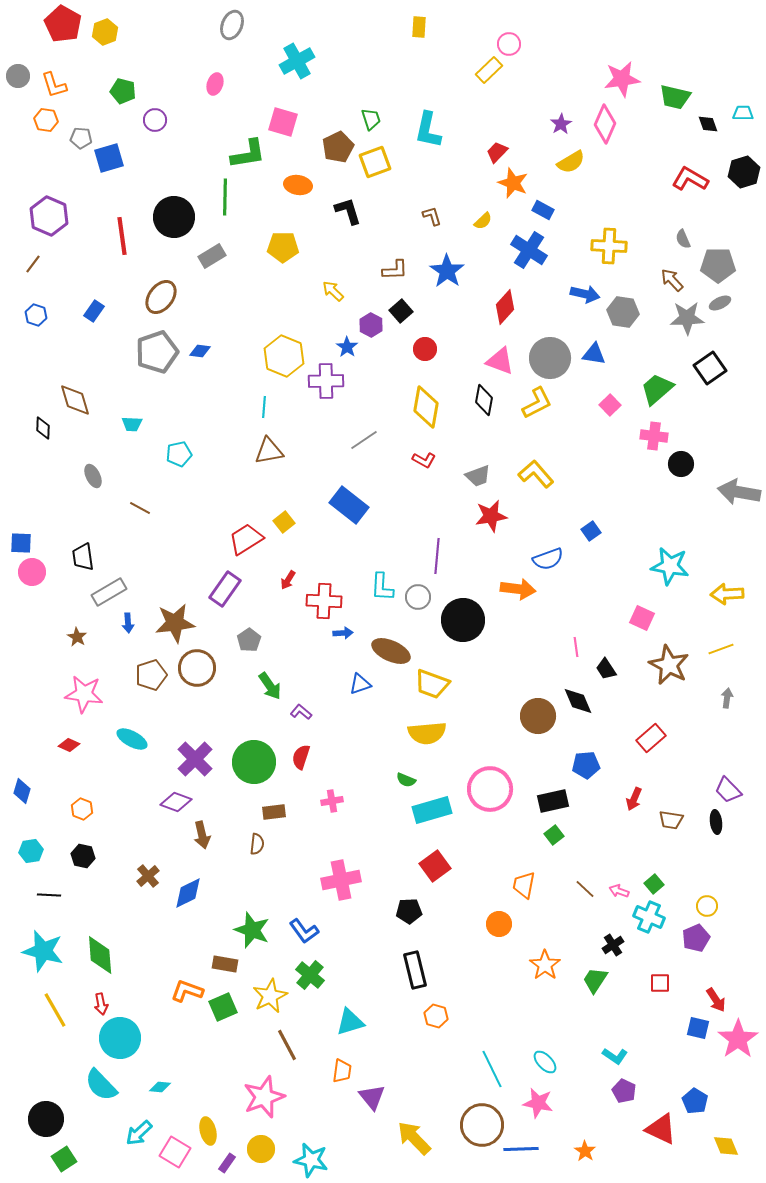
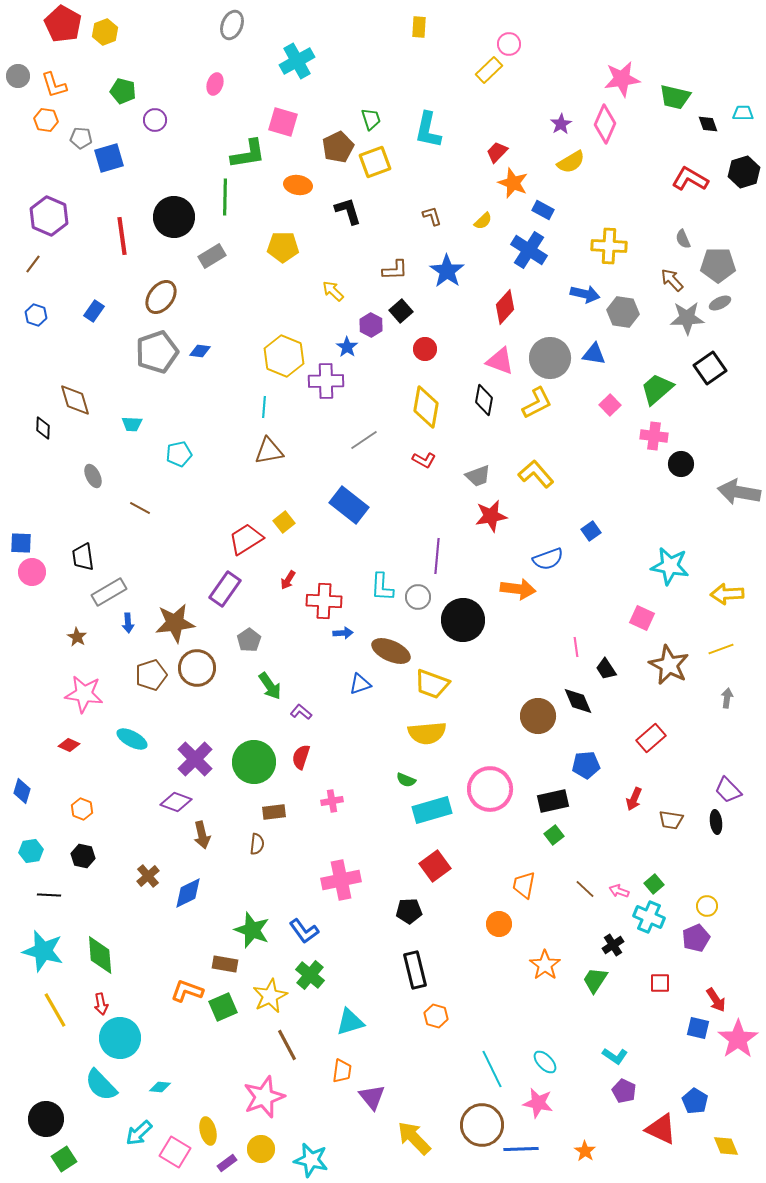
purple rectangle at (227, 1163): rotated 18 degrees clockwise
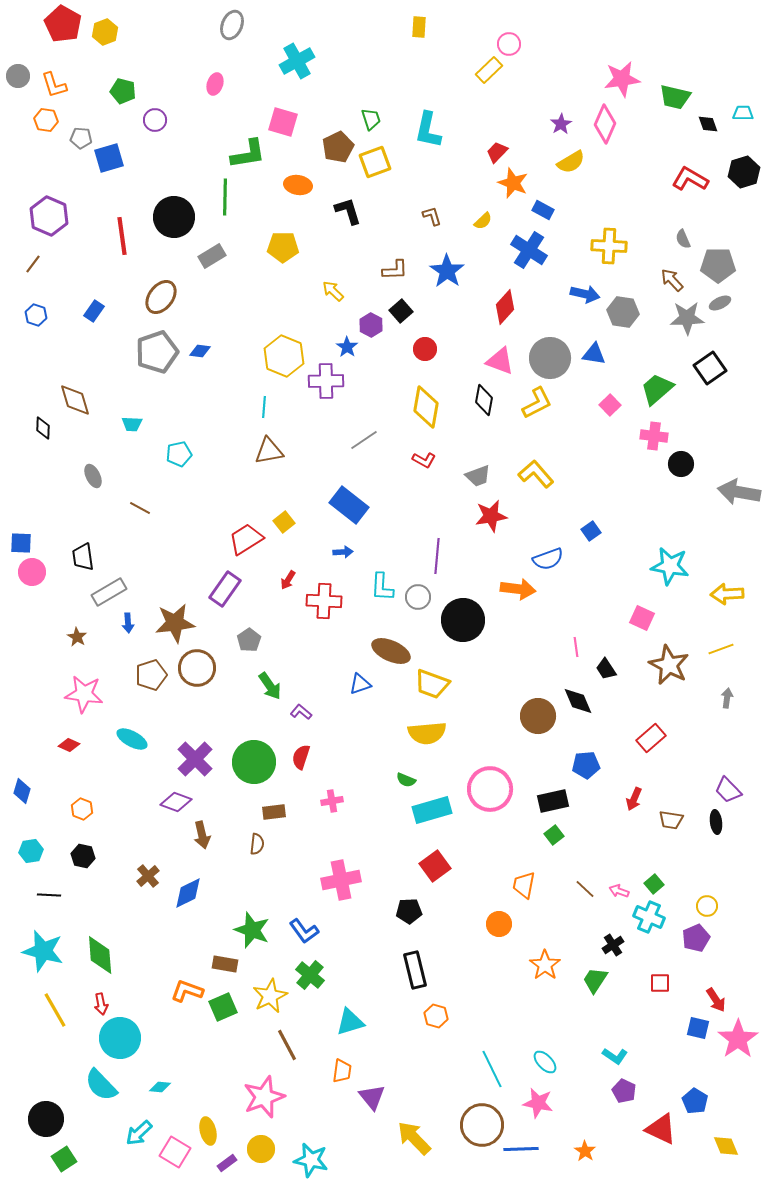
blue arrow at (343, 633): moved 81 px up
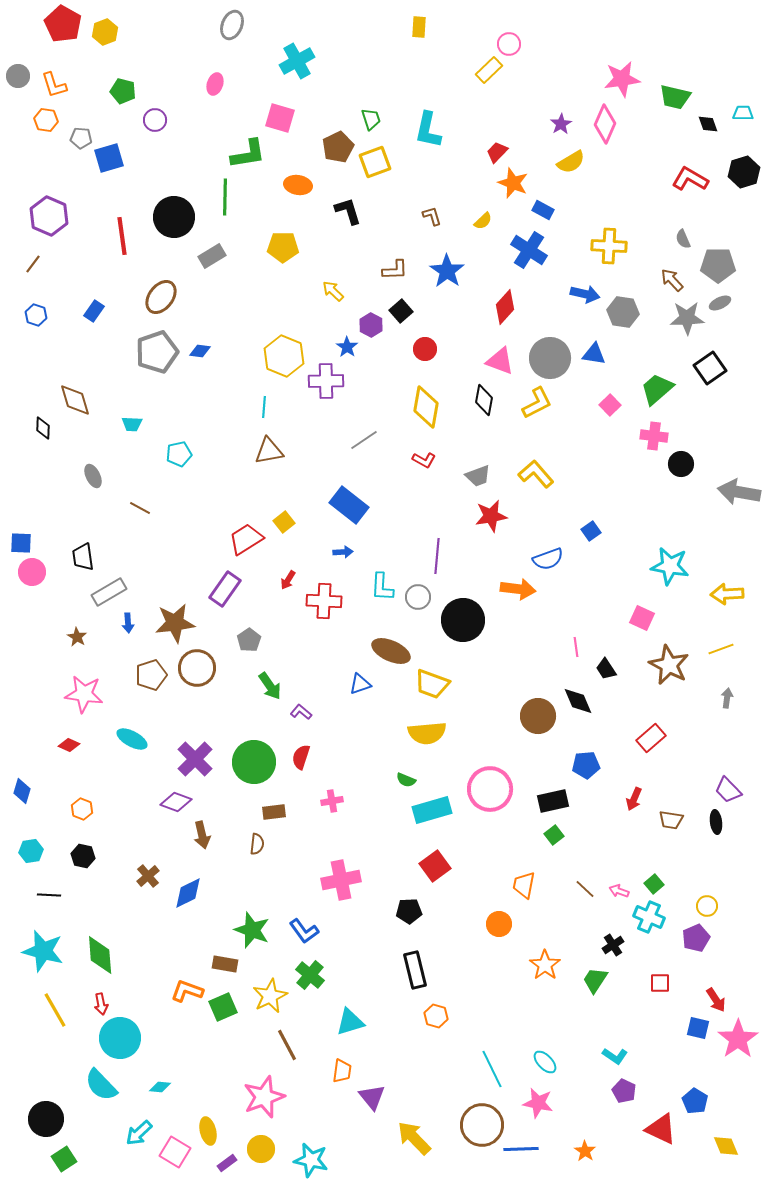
pink square at (283, 122): moved 3 px left, 4 px up
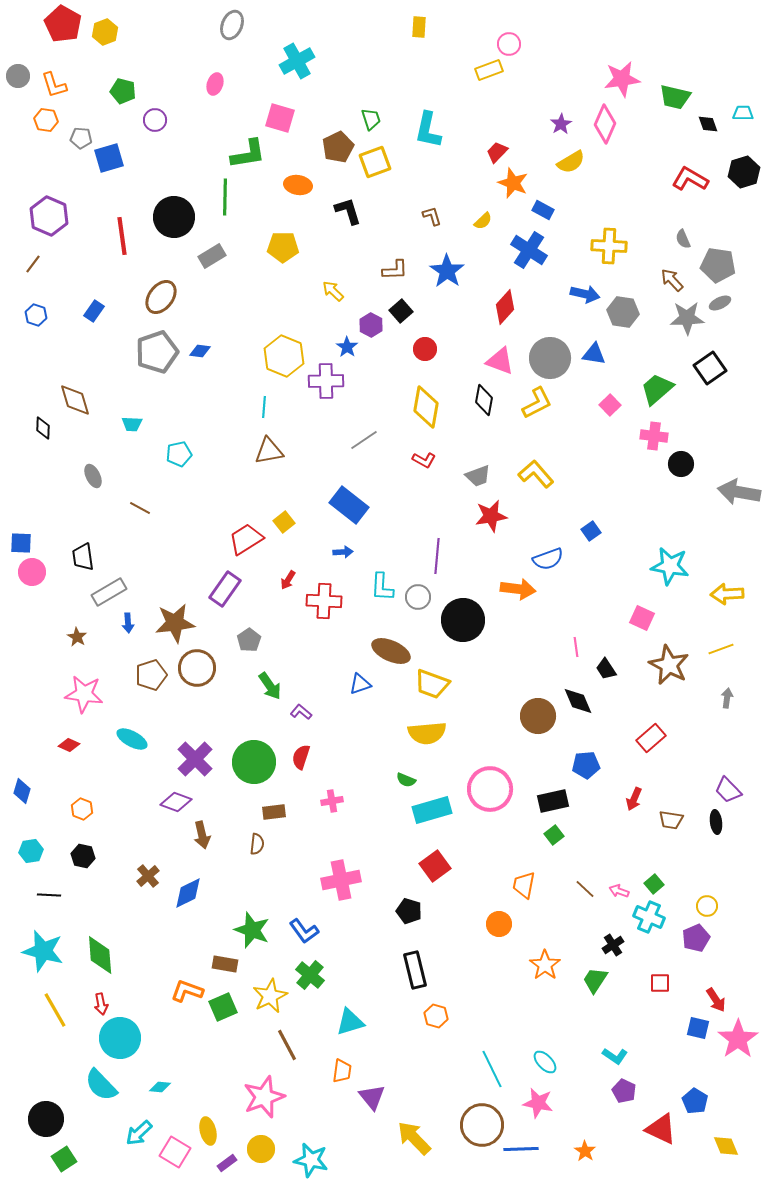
yellow rectangle at (489, 70): rotated 24 degrees clockwise
gray pentagon at (718, 265): rotated 8 degrees clockwise
black pentagon at (409, 911): rotated 20 degrees clockwise
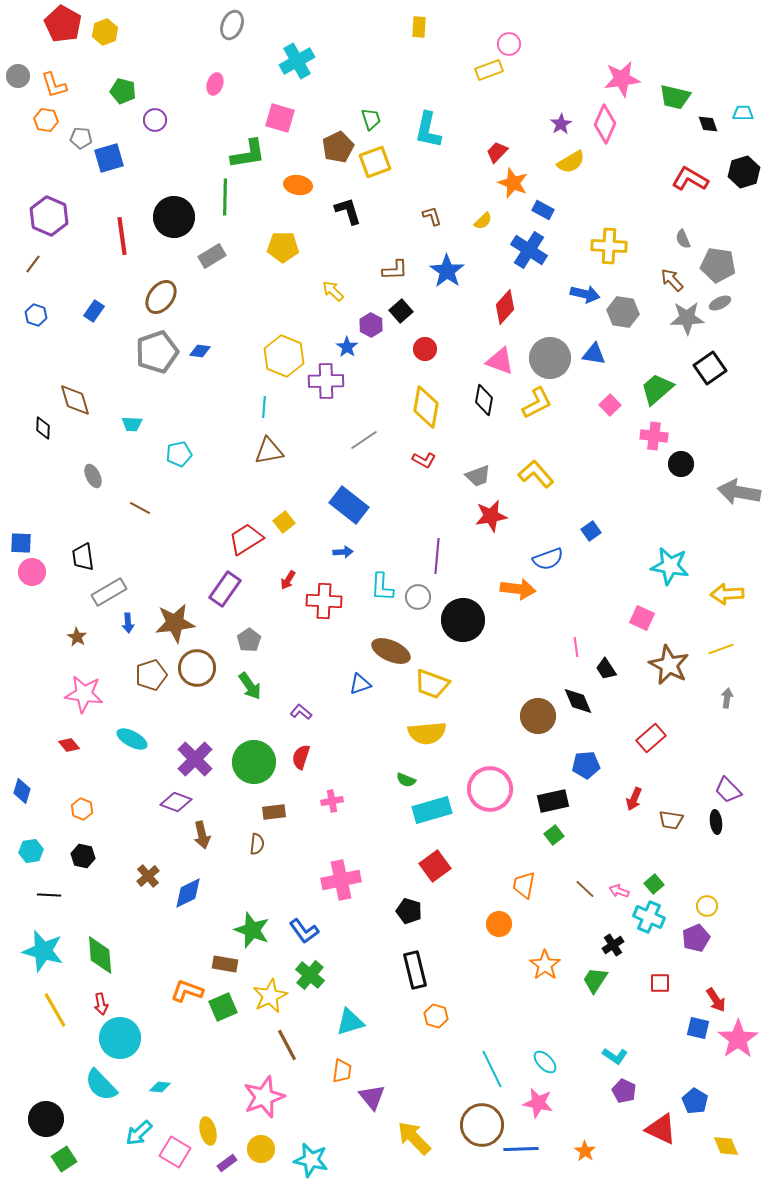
green arrow at (270, 686): moved 20 px left
red diamond at (69, 745): rotated 25 degrees clockwise
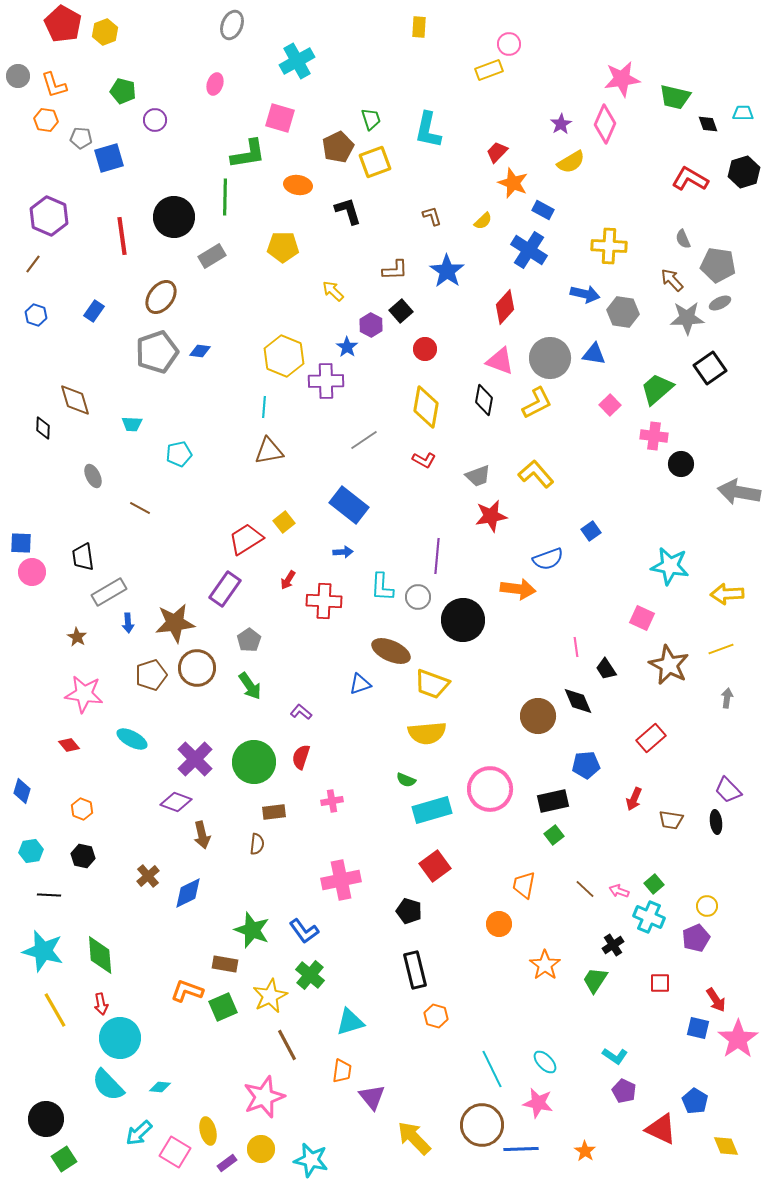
cyan semicircle at (101, 1085): moved 7 px right
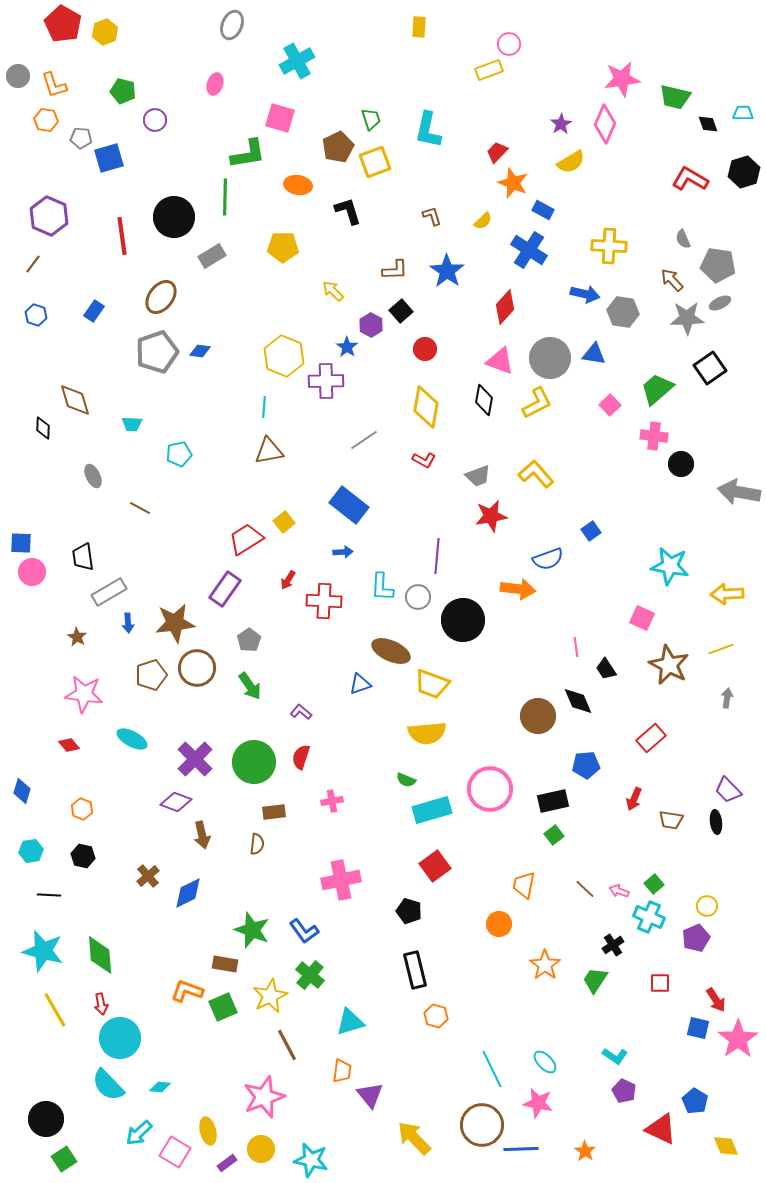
purple triangle at (372, 1097): moved 2 px left, 2 px up
